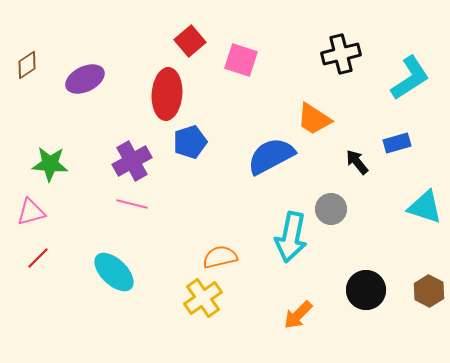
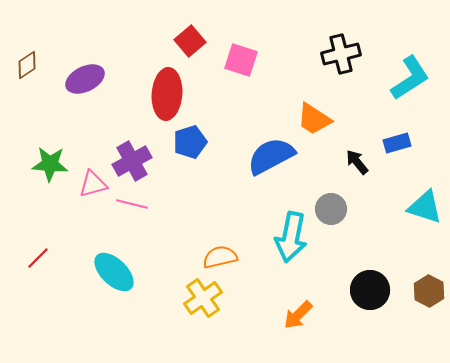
pink triangle: moved 62 px right, 28 px up
black circle: moved 4 px right
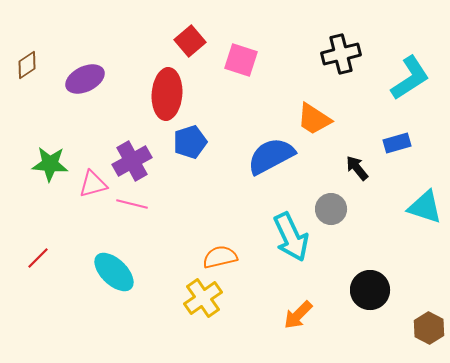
black arrow: moved 6 px down
cyan arrow: rotated 36 degrees counterclockwise
brown hexagon: moved 37 px down
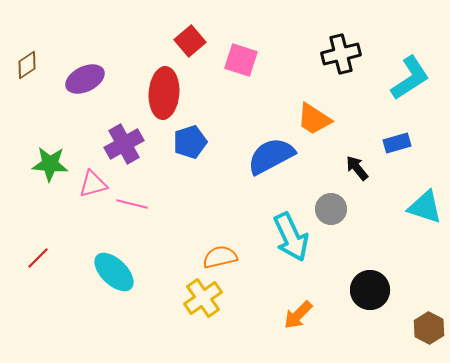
red ellipse: moved 3 px left, 1 px up
purple cross: moved 8 px left, 17 px up
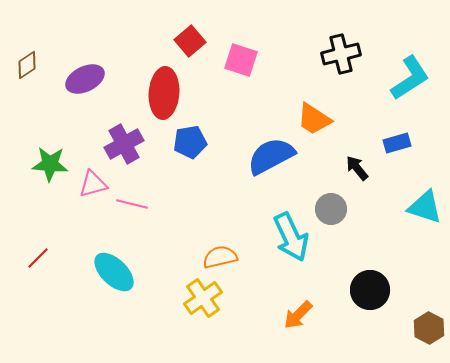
blue pentagon: rotated 8 degrees clockwise
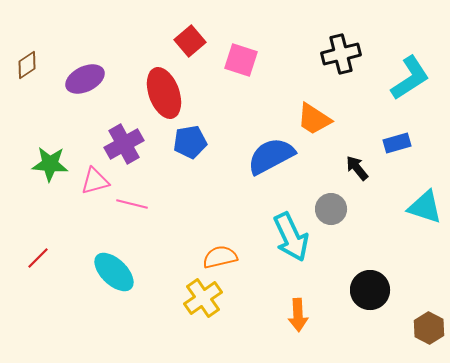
red ellipse: rotated 24 degrees counterclockwise
pink triangle: moved 2 px right, 3 px up
orange arrow: rotated 48 degrees counterclockwise
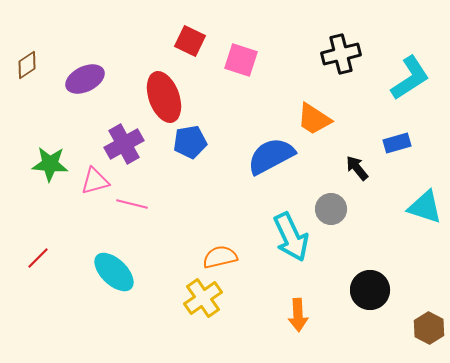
red square: rotated 24 degrees counterclockwise
red ellipse: moved 4 px down
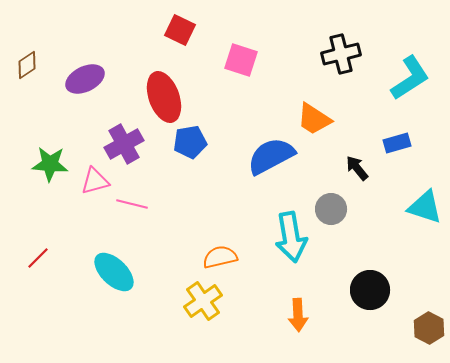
red square: moved 10 px left, 11 px up
cyan arrow: rotated 15 degrees clockwise
yellow cross: moved 3 px down
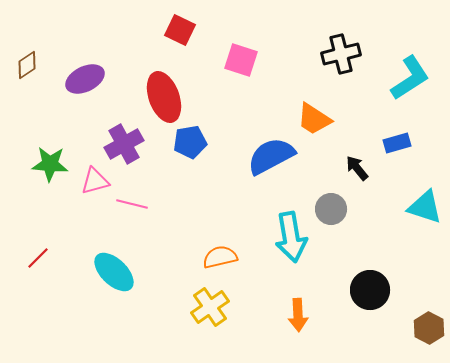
yellow cross: moved 7 px right, 6 px down
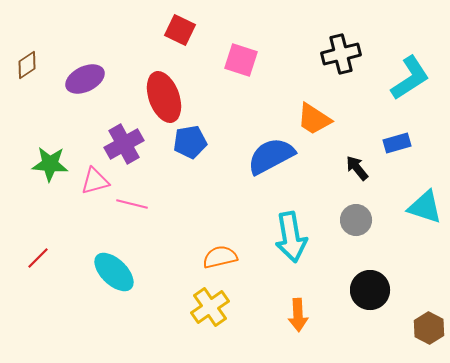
gray circle: moved 25 px right, 11 px down
